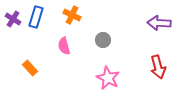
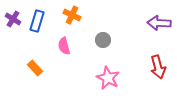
blue rectangle: moved 1 px right, 4 px down
orange rectangle: moved 5 px right
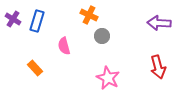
orange cross: moved 17 px right
gray circle: moved 1 px left, 4 px up
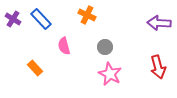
orange cross: moved 2 px left
blue rectangle: moved 4 px right, 2 px up; rotated 60 degrees counterclockwise
gray circle: moved 3 px right, 11 px down
pink star: moved 2 px right, 4 px up
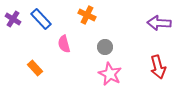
pink semicircle: moved 2 px up
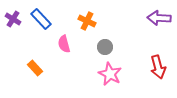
orange cross: moved 6 px down
purple arrow: moved 5 px up
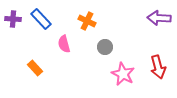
purple cross: rotated 28 degrees counterclockwise
pink star: moved 13 px right
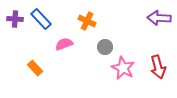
purple cross: moved 2 px right
pink semicircle: rotated 84 degrees clockwise
pink star: moved 6 px up
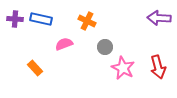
blue rectangle: rotated 35 degrees counterclockwise
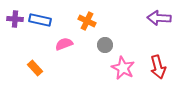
blue rectangle: moved 1 px left, 1 px down
gray circle: moved 2 px up
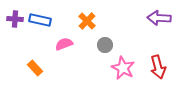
orange cross: rotated 18 degrees clockwise
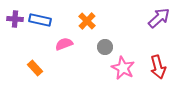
purple arrow: rotated 135 degrees clockwise
gray circle: moved 2 px down
